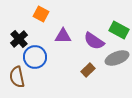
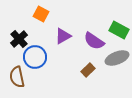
purple triangle: rotated 30 degrees counterclockwise
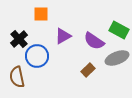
orange square: rotated 28 degrees counterclockwise
blue circle: moved 2 px right, 1 px up
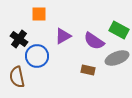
orange square: moved 2 px left
black cross: rotated 12 degrees counterclockwise
brown rectangle: rotated 56 degrees clockwise
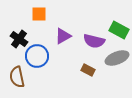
purple semicircle: rotated 20 degrees counterclockwise
brown rectangle: rotated 16 degrees clockwise
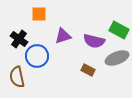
purple triangle: rotated 12 degrees clockwise
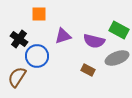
brown semicircle: rotated 45 degrees clockwise
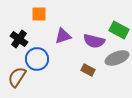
blue circle: moved 3 px down
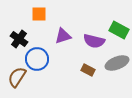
gray ellipse: moved 5 px down
